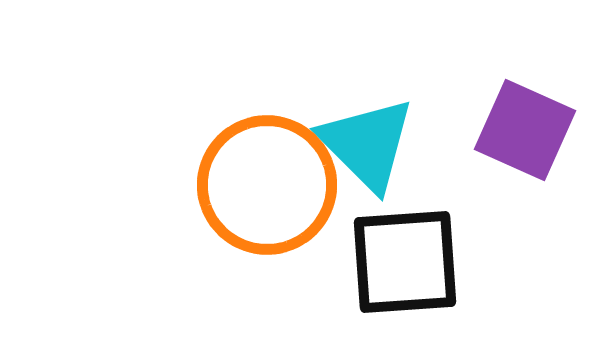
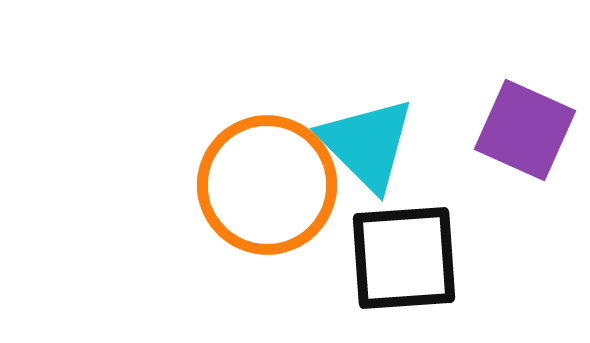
black square: moved 1 px left, 4 px up
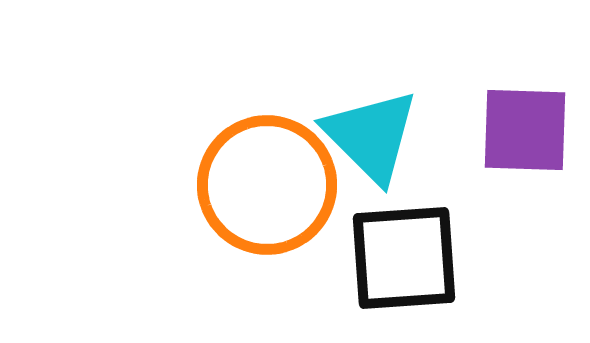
purple square: rotated 22 degrees counterclockwise
cyan triangle: moved 4 px right, 8 px up
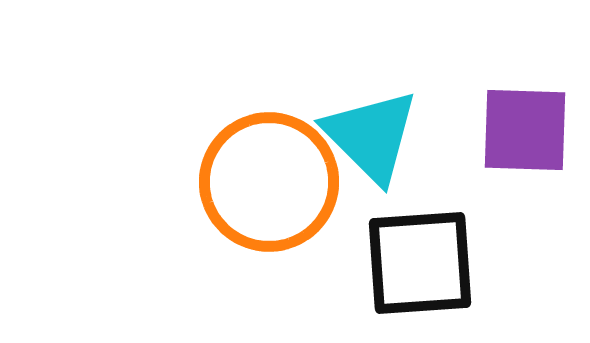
orange circle: moved 2 px right, 3 px up
black square: moved 16 px right, 5 px down
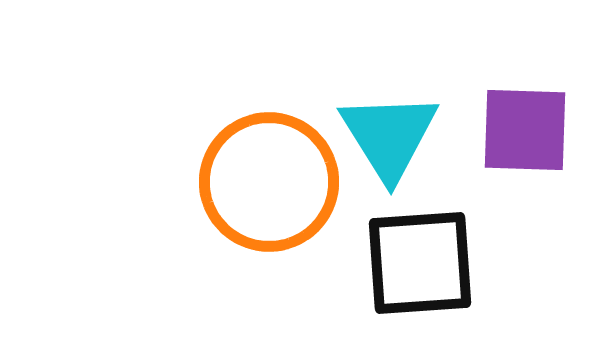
cyan triangle: moved 18 px right; rotated 13 degrees clockwise
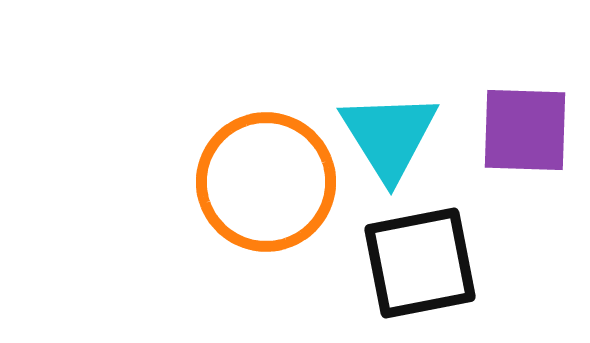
orange circle: moved 3 px left
black square: rotated 7 degrees counterclockwise
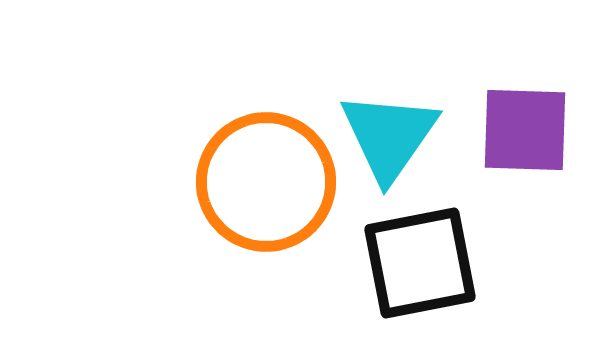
cyan triangle: rotated 7 degrees clockwise
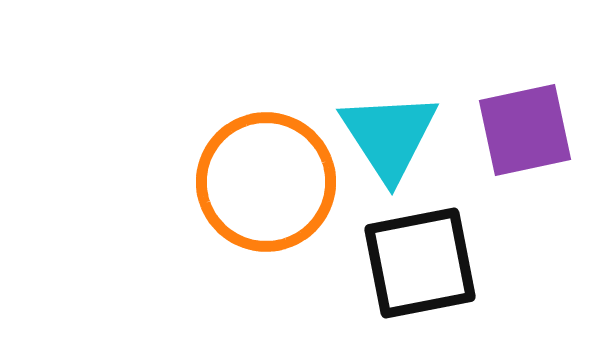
purple square: rotated 14 degrees counterclockwise
cyan triangle: rotated 8 degrees counterclockwise
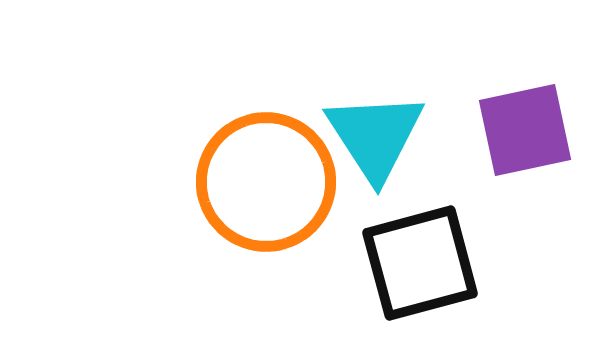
cyan triangle: moved 14 px left
black square: rotated 4 degrees counterclockwise
